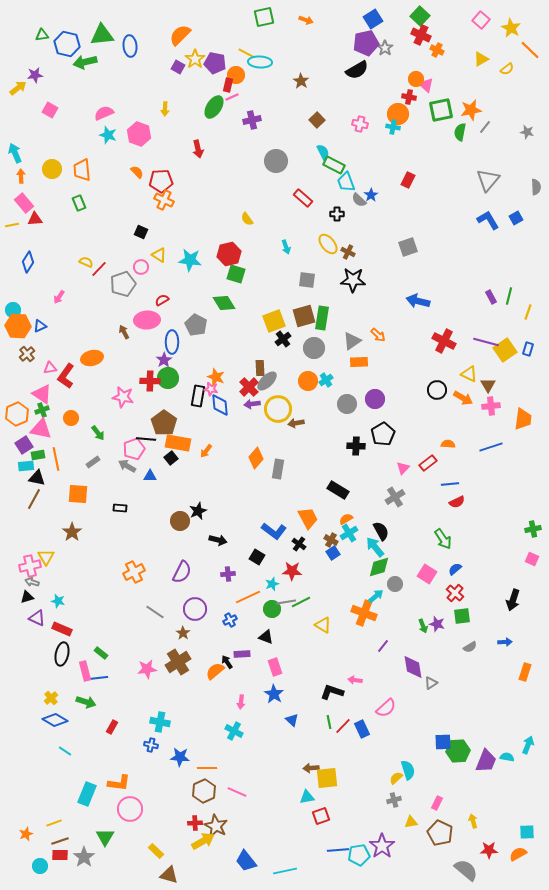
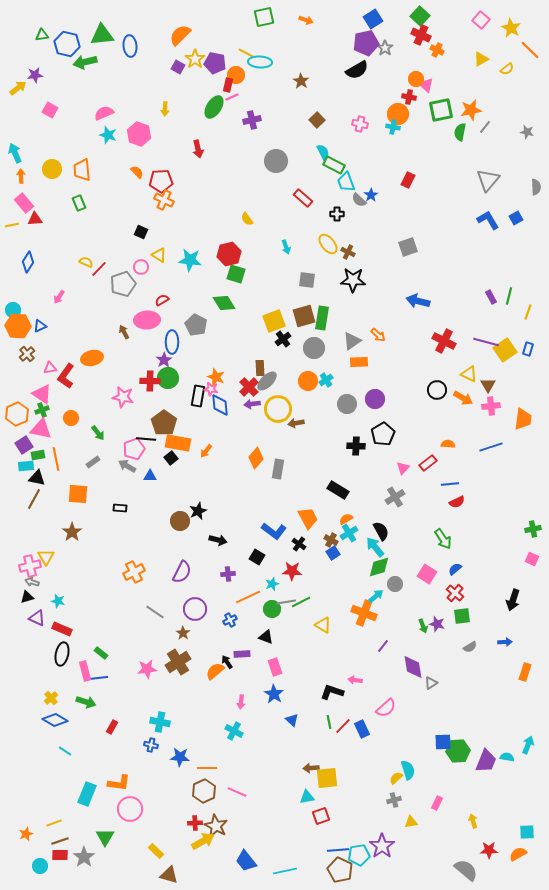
brown pentagon at (440, 833): moved 100 px left, 37 px down
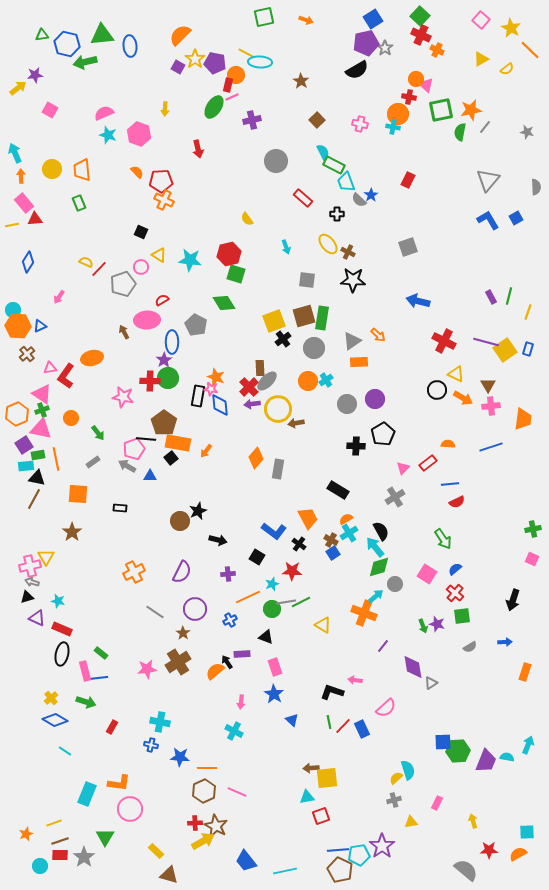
yellow triangle at (469, 374): moved 13 px left
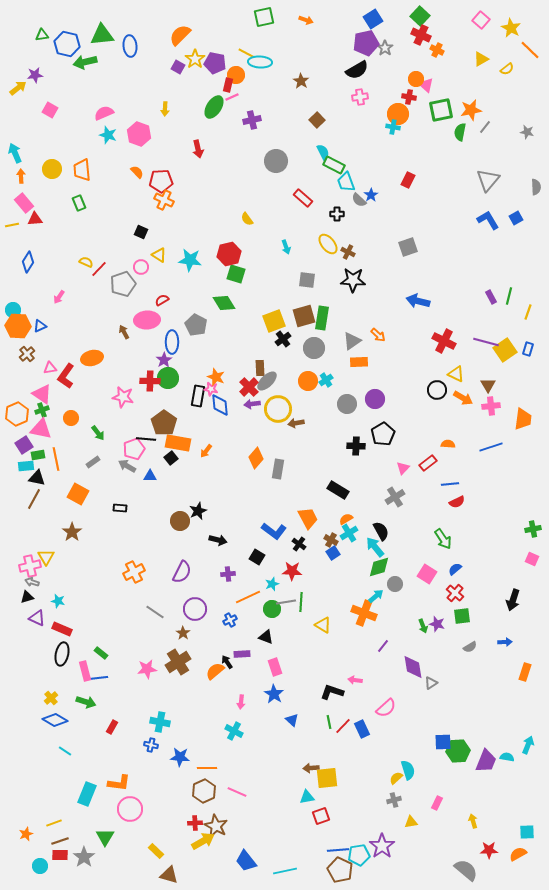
pink cross at (360, 124): moved 27 px up; rotated 21 degrees counterclockwise
orange square at (78, 494): rotated 25 degrees clockwise
green line at (301, 602): rotated 60 degrees counterclockwise
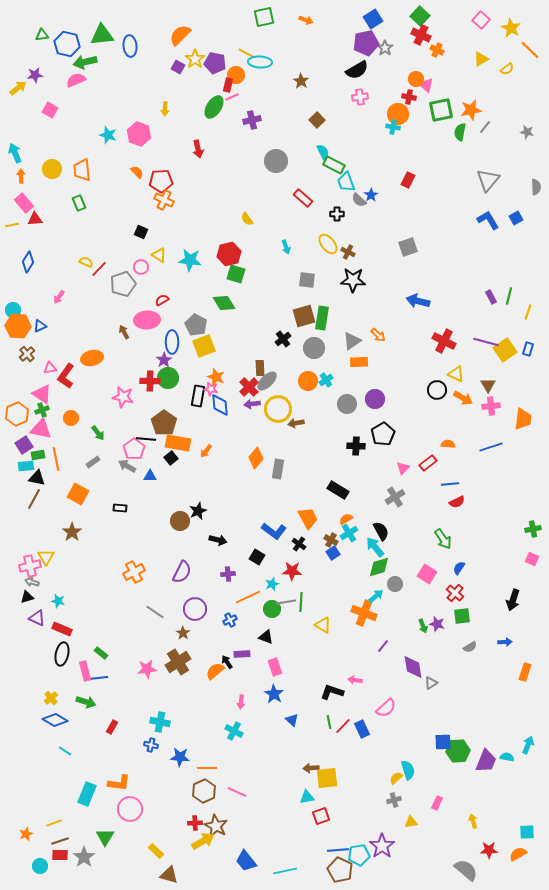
pink semicircle at (104, 113): moved 28 px left, 33 px up
yellow square at (274, 321): moved 70 px left, 25 px down
pink pentagon at (134, 449): rotated 15 degrees counterclockwise
blue semicircle at (455, 569): moved 4 px right, 1 px up; rotated 16 degrees counterclockwise
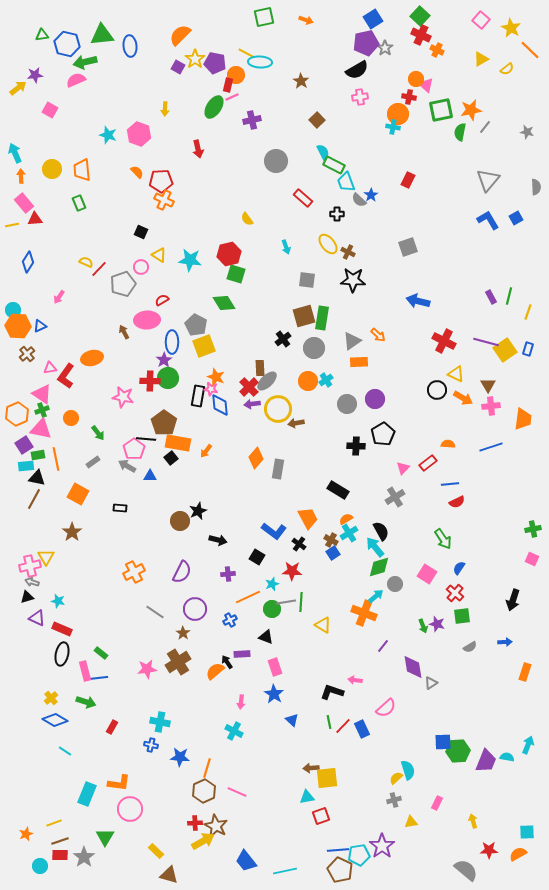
orange line at (207, 768): rotated 72 degrees counterclockwise
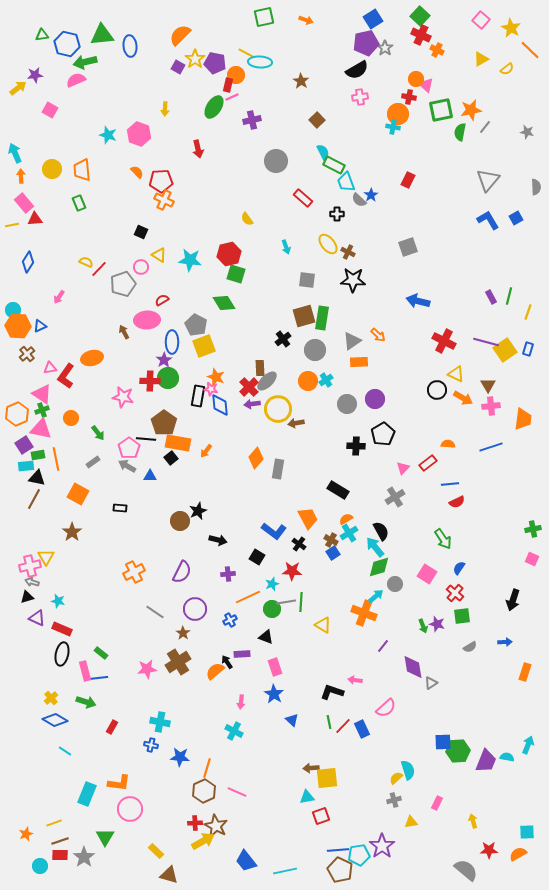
gray circle at (314, 348): moved 1 px right, 2 px down
pink pentagon at (134, 449): moved 5 px left, 1 px up
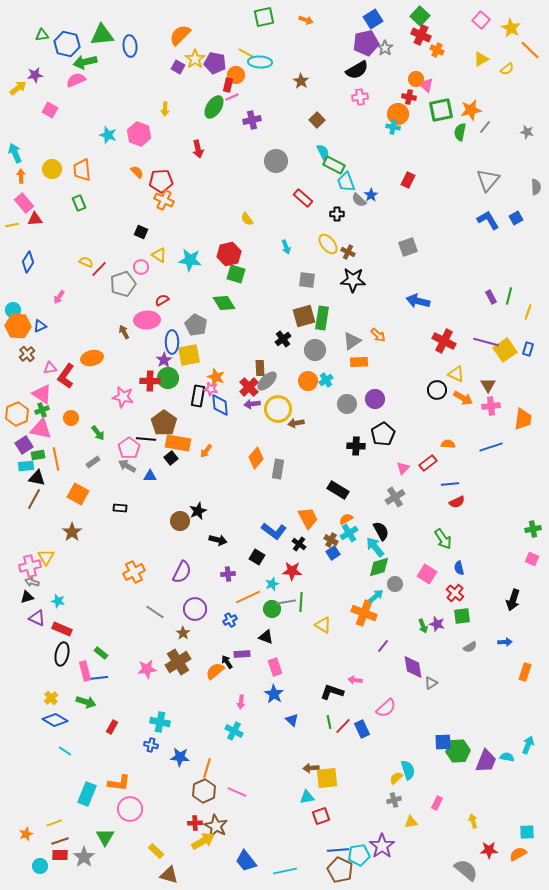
yellow square at (204, 346): moved 15 px left, 9 px down; rotated 10 degrees clockwise
blue semicircle at (459, 568): rotated 48 degrees counterclockwise
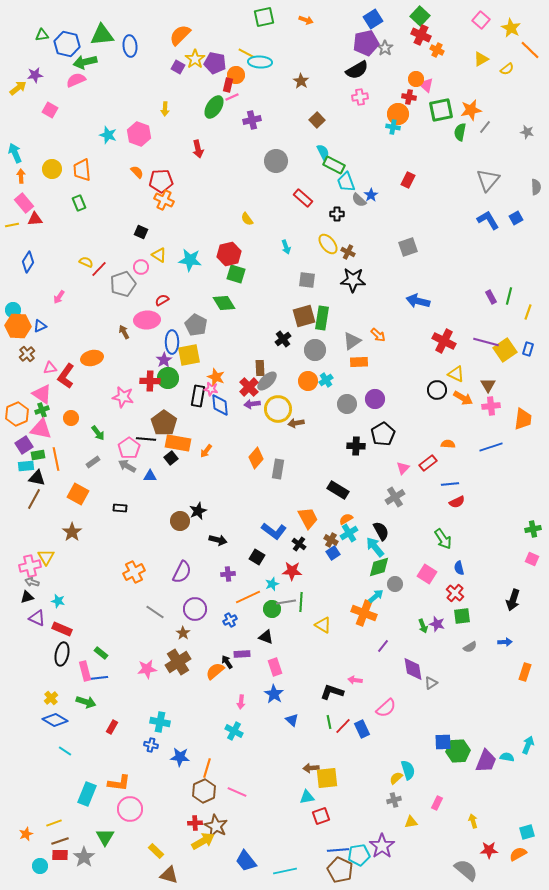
purple diamond at (413, 667): moved 2 px down
cyan square at (527, 832): rotated 14 degrees counterclockwise
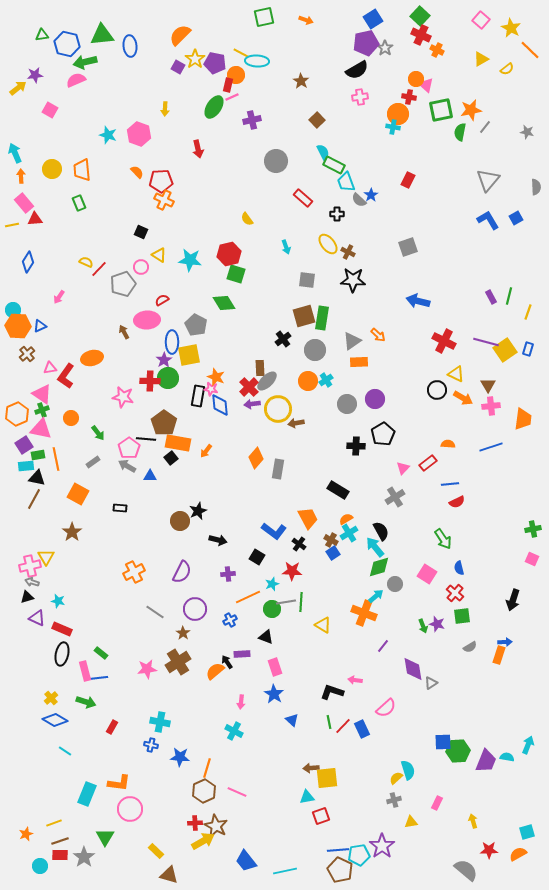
yellow line at (246, 53): moved 5 px left
cyan ellipse at (260, 62): moved 3 px left, 1 px up
orange rectangle at (525, 672): moved 26 px left, 17 px up
